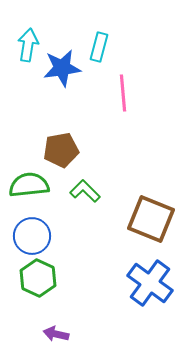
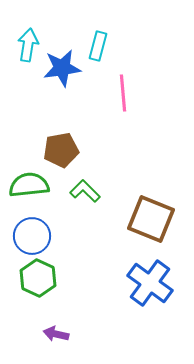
cyan rectangle: moved 1 px left, 1 px up
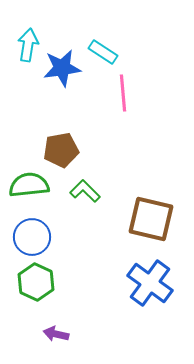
cyan rectangle: moved 5 px right, 6 px down; rotated 72 degrees counterclockwise
brown square: rotated 9 degrees counterclockwise
blue circle: moved 1 px down
green hexagon: moved 2 px left, 4 px down
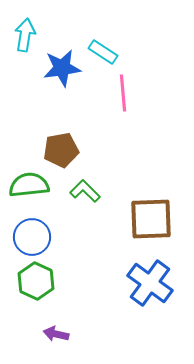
cyan arrow: moved 3 px left, 10 px up
brown square: rotated 15 degrees counterclockwise
green hexagon: moved 1 px up
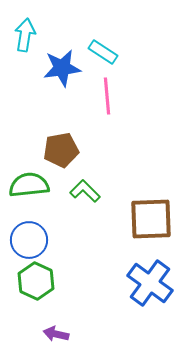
pink line: moved 16 px left, 3 px down
blue circle: moved 3 px left, 3 px down
